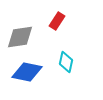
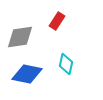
cyan diamond: moved 2 px down
blue diamond: moved 2 px down
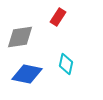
red rectangle: moved 1 px right, 4 px up
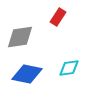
cyan diamond: moved 3 px right, 4 px down; rotated 70 degrees clockwise
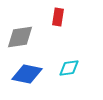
red rectangle: rotated 24 degrees counterclockwise
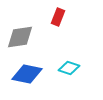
red rectangle: rotated 12 degrees clockwise
cyan diamond: rotated 25 degrees clockwise
